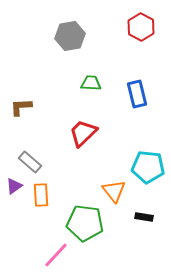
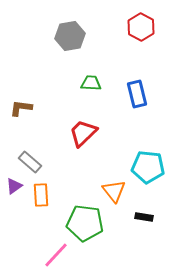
brown L-shape: moved 1 px down; rotated 10 degrees clockwise
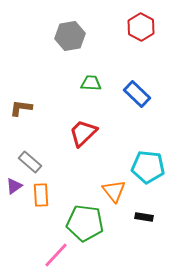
blue rectangle: rotated 32 degrees counterclockwise
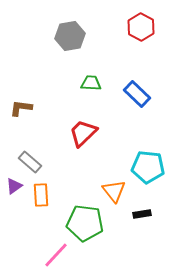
black rectangle: moved 2 px left, 3 px up; rotated 18 degrees counterclockwise
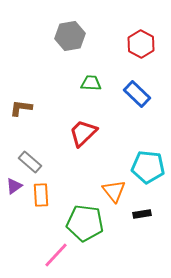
red hexagon: moved 17 px down
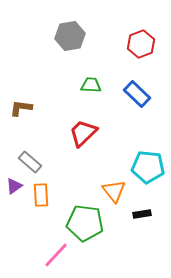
red hexagon: rotated 12 degrees clockwise
green trapezoid: moved 2 px down
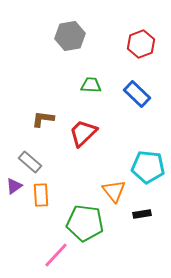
brown L-shape: moved 22 px right, 11 px down
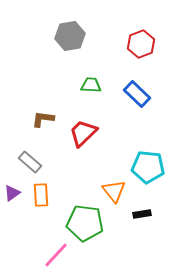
purple triangle: moved 2 px left, 7 px down
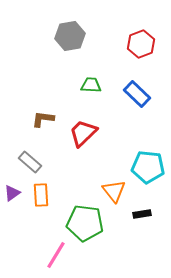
pink line: rotated 12 degrees counterclockwise
